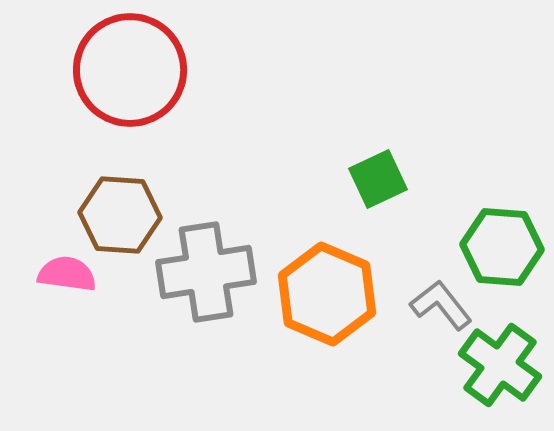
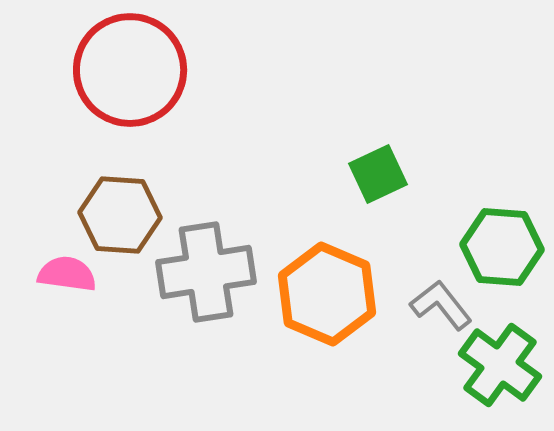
green square: moved 5 px up
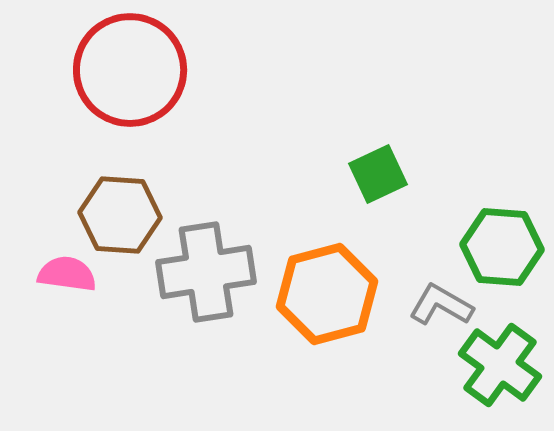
orange hexagon: rotated 22 degrees clockwise
gray L-shape: rotated 22 degrees counterclockwise
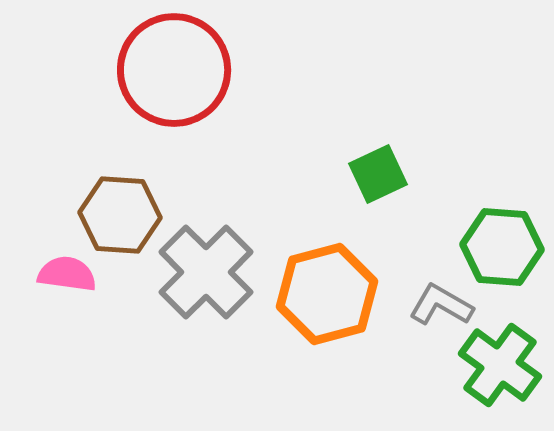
red circle: moved 44 px right
gray cross: rotated 36 degrees counterclockwise
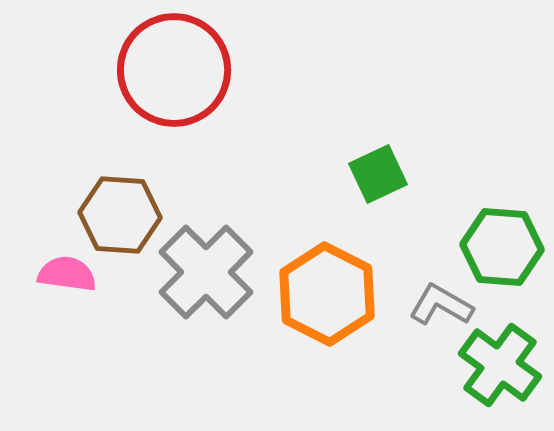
orange hexagon: rotated 18 degrees counterclockwise
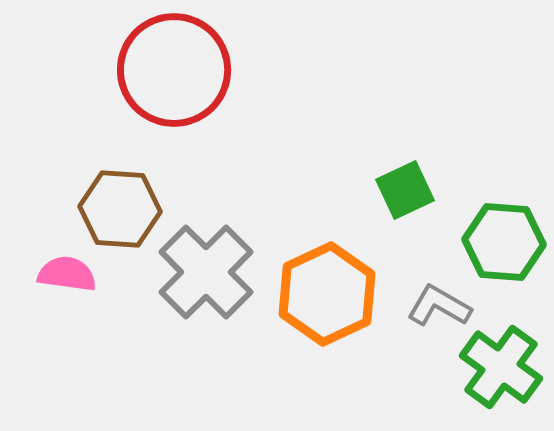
green square: moved 27 px right, 16 px down
brown hexagon: moved 6 px up
green hexagon: moved 2 px right, 5 px up
orange hexagon: rotated 8 degrees clockwise
gray L-shape: moved 2 px left, 1 px down
green cross: moved 1 px right, 2 px down
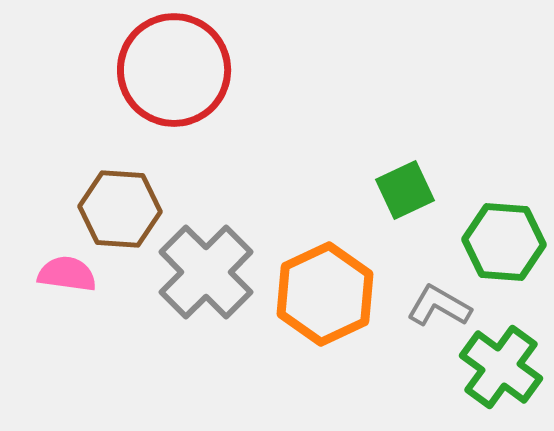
orange hexagon: moved 2 px left
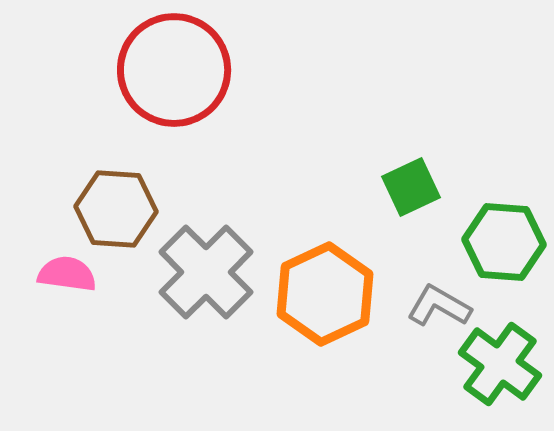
green square: moved 6 px right, 3 px up
brown hexagon: moved 4 px left
green cross: moved 1 px left, 3 px up
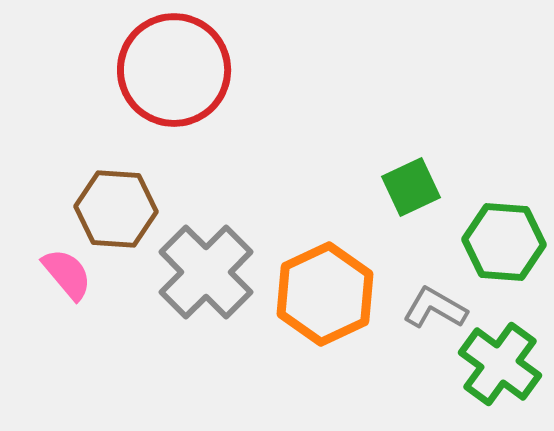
pink semicircle: rotated 42 degrees clockwise
gray L-shape: moved 4 px left, 2 px down
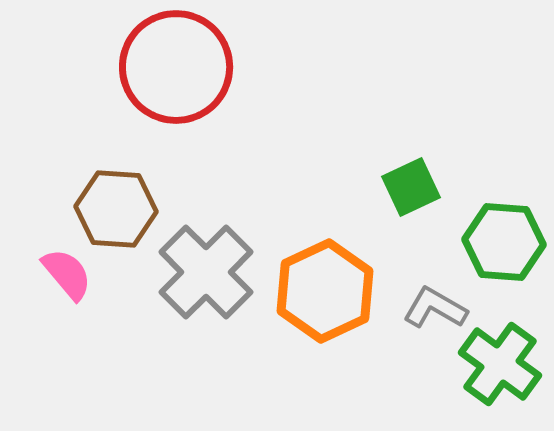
red circle: moved 2 px right, 3 px up
orange hexagon: moved 3 px up
